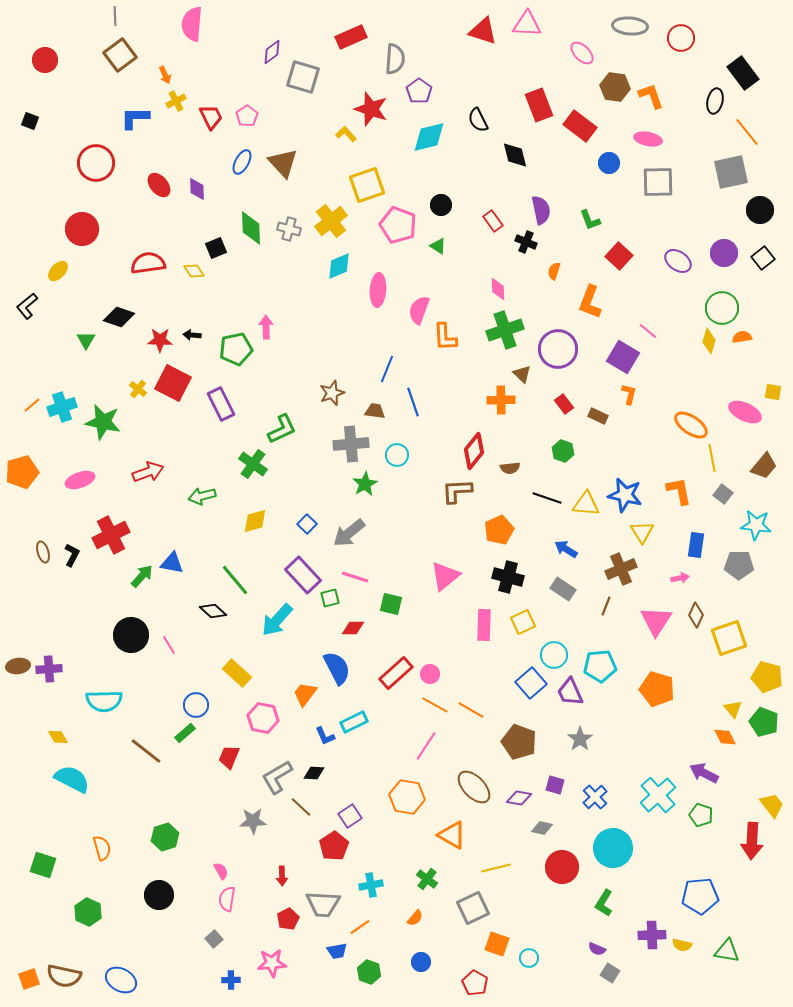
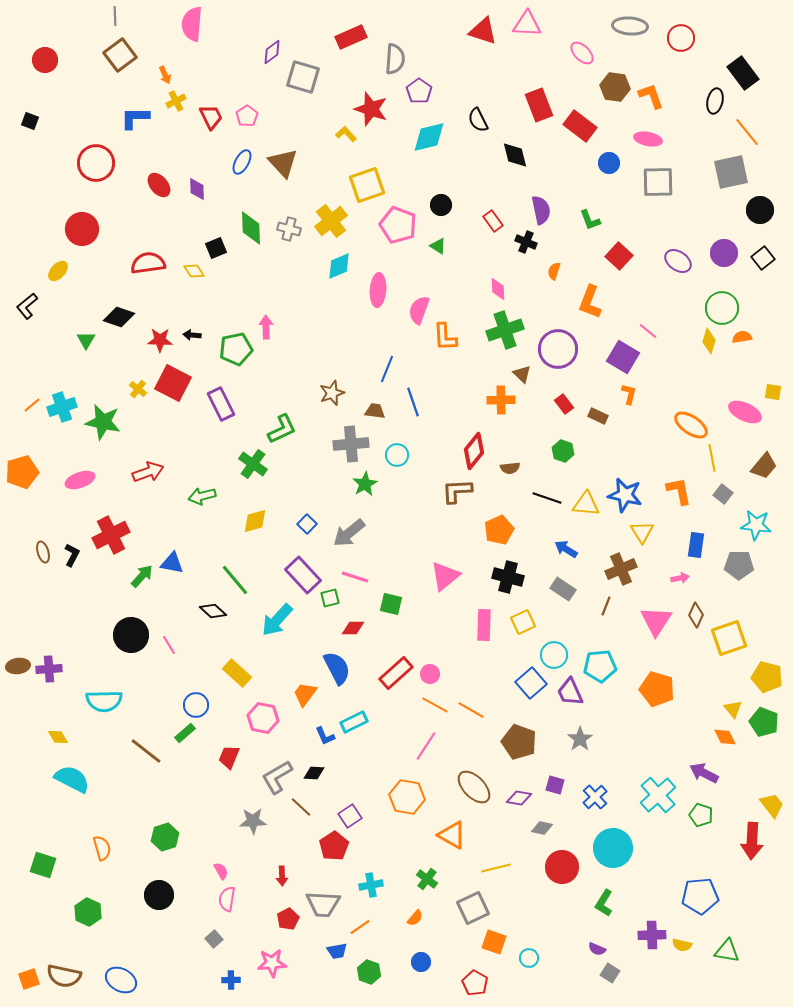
orange square at (497, 944): moved 3 px left, 2 px up
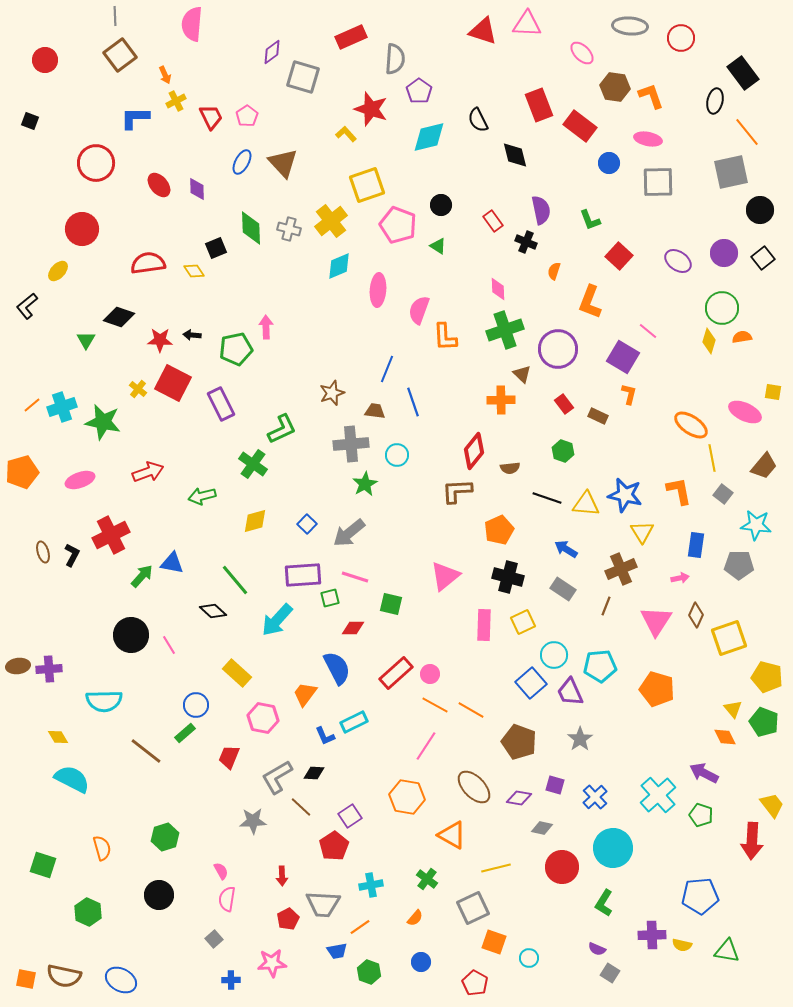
purple rectangle at (303, 575): rotated 51 degrees counterclockwise
orange square at (29, 979): moved 3 px left; rotated 30 degrees clockwise
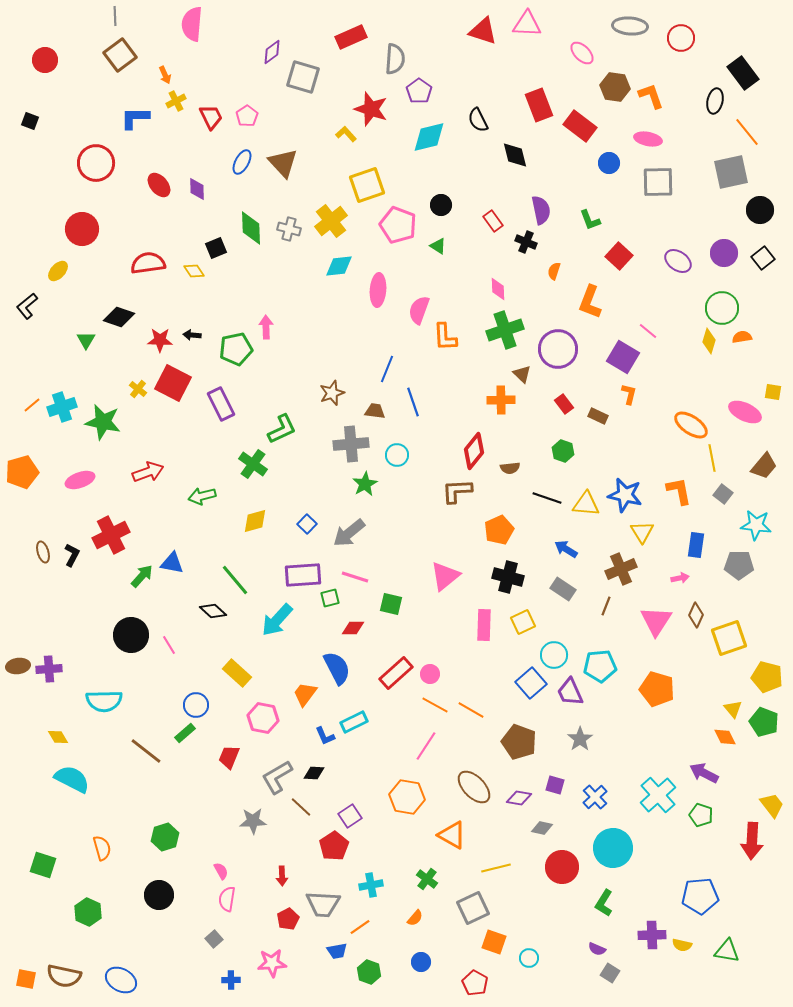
cyan diamond at (339, 266): rotated 16 degrees clockwise
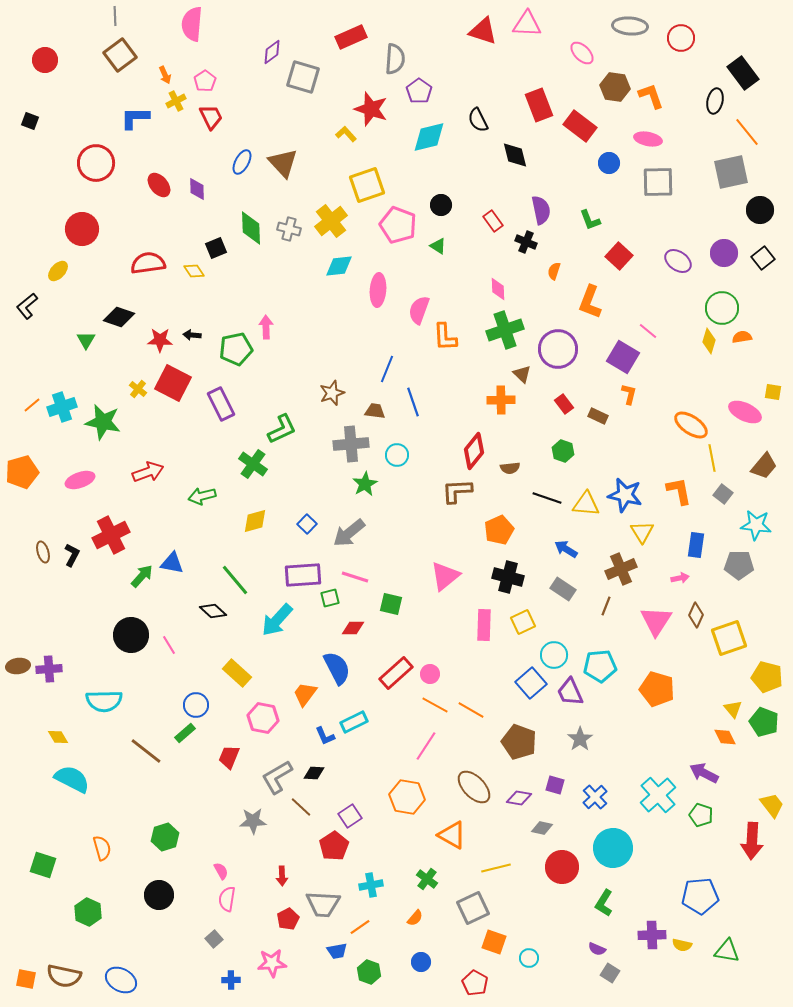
pink pentagon at (247, 116): moved 42 px left, 35 px up
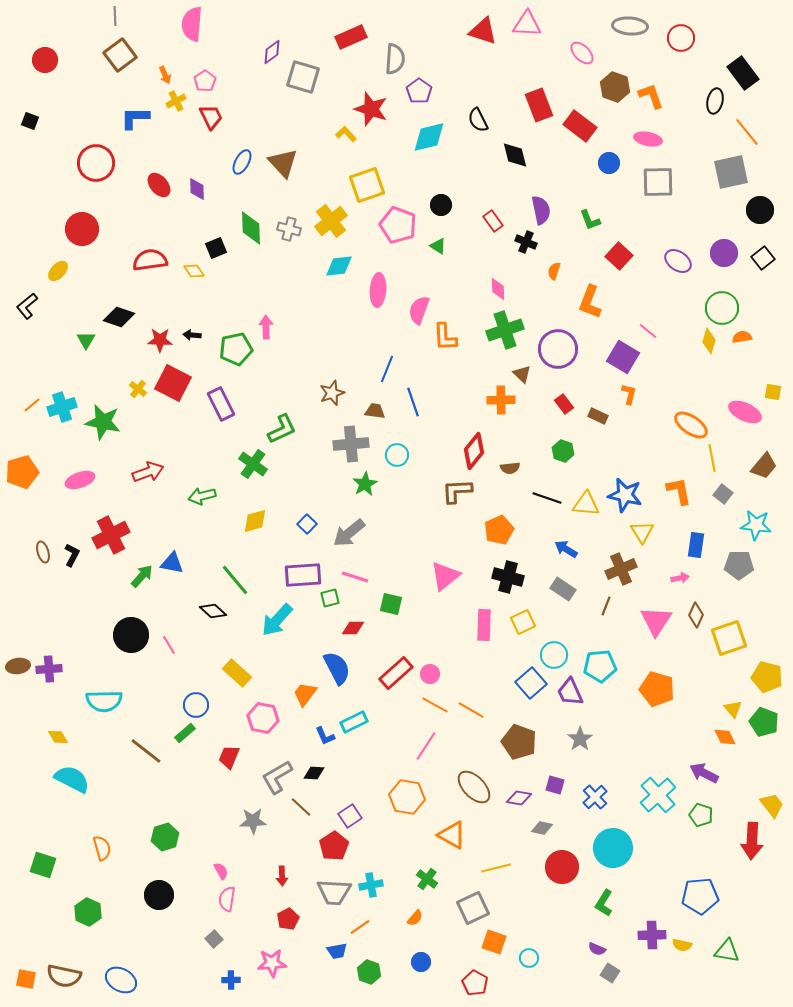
brown hexagon at (615, 87): rotated 12 degrees clockwise
red semicircle at (148, 263): moved 2 px right, 3 px up
gray trapezoid at (323, 904): moved 11 px right, 12 px up
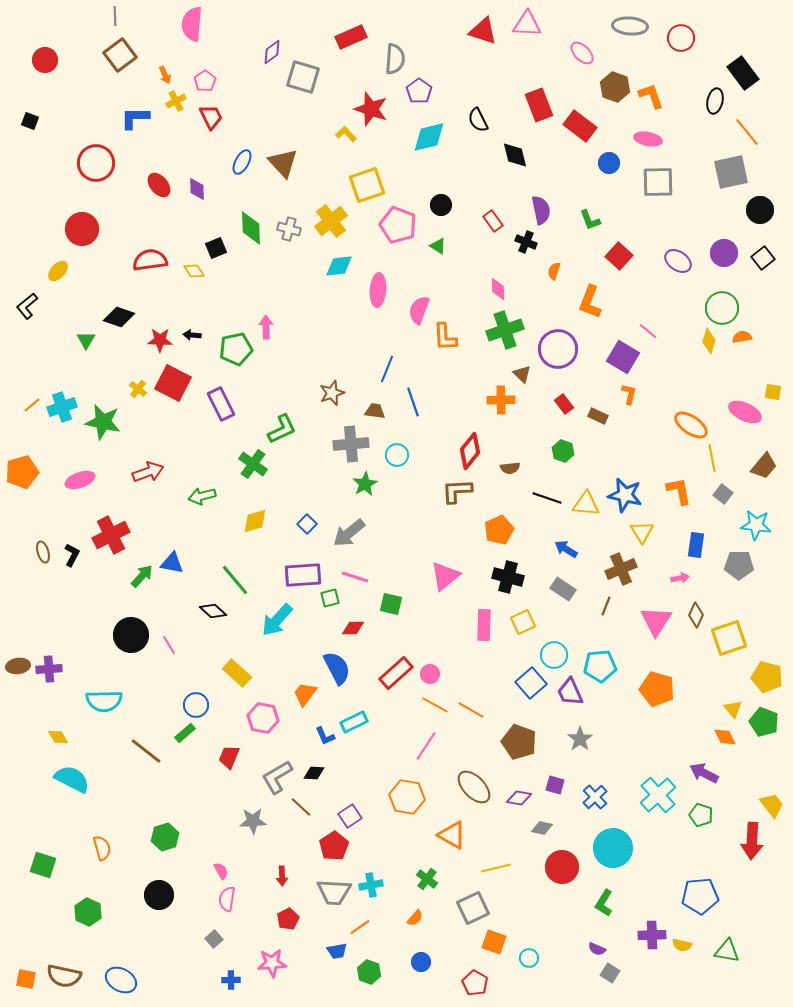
red diamond at (474, 451): moved 4 px left
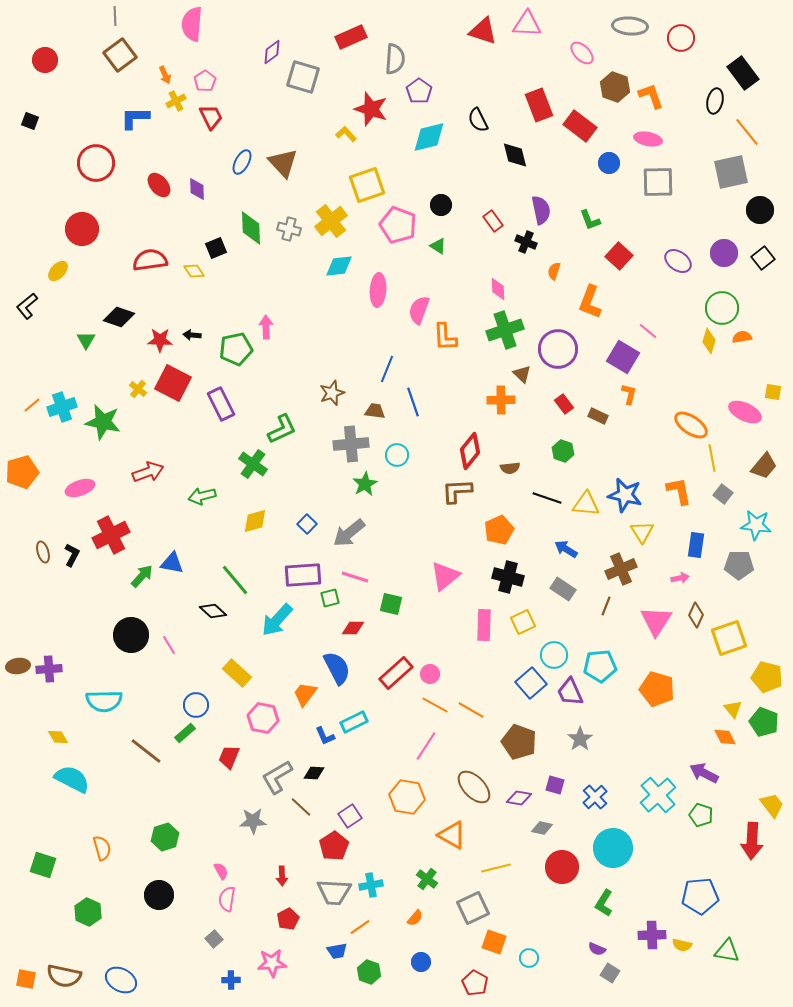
pink ellipse at (80, 480): moved 8 px down
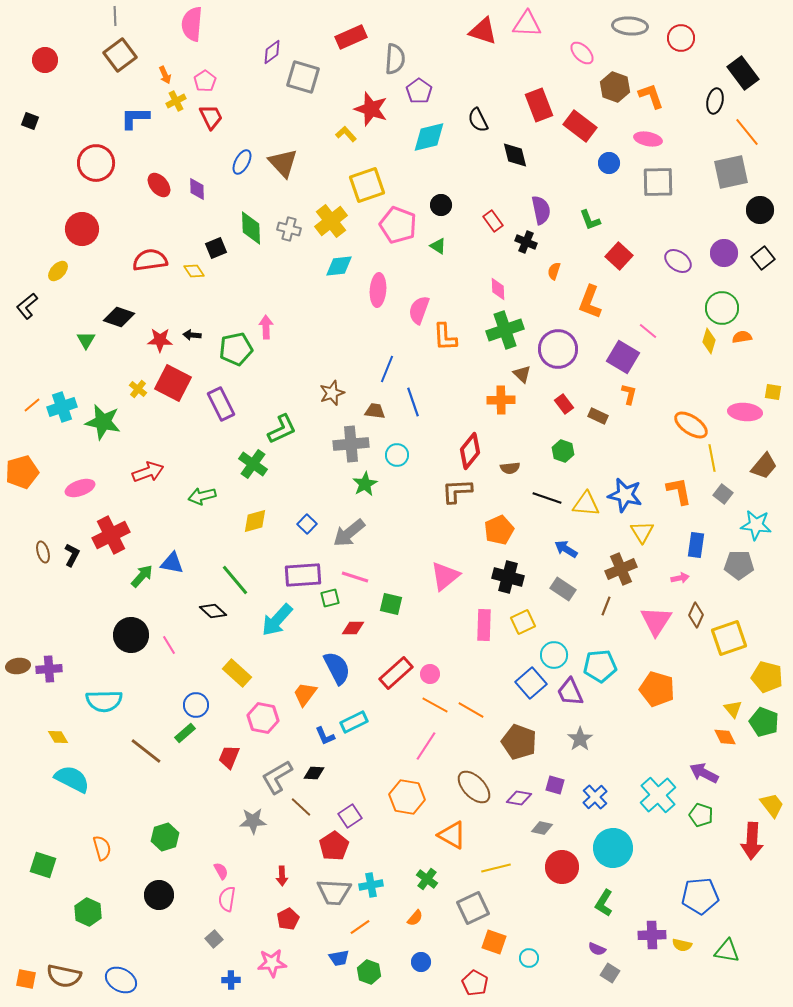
pink ellipse at (745, 412): rotated 20 degrees counterclockwise
blue trapezoid at (337, 951): moved 2 px right, 7 px down
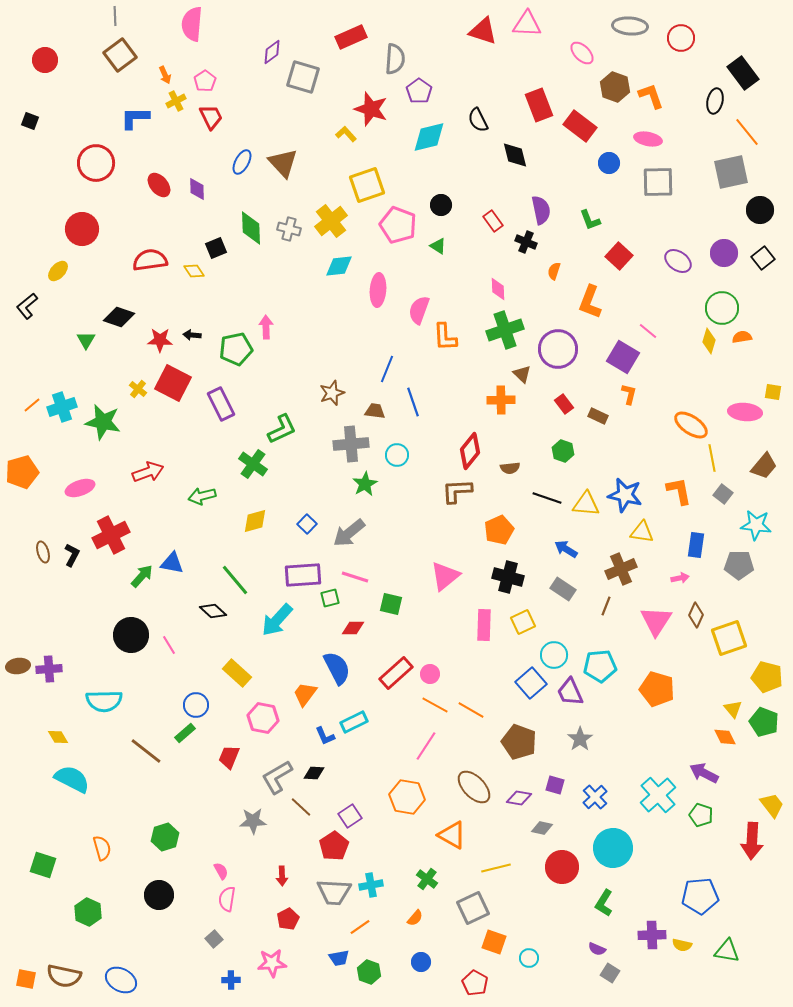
yellow triangle at (642, 532): rotated 50 degrees counterclockwise
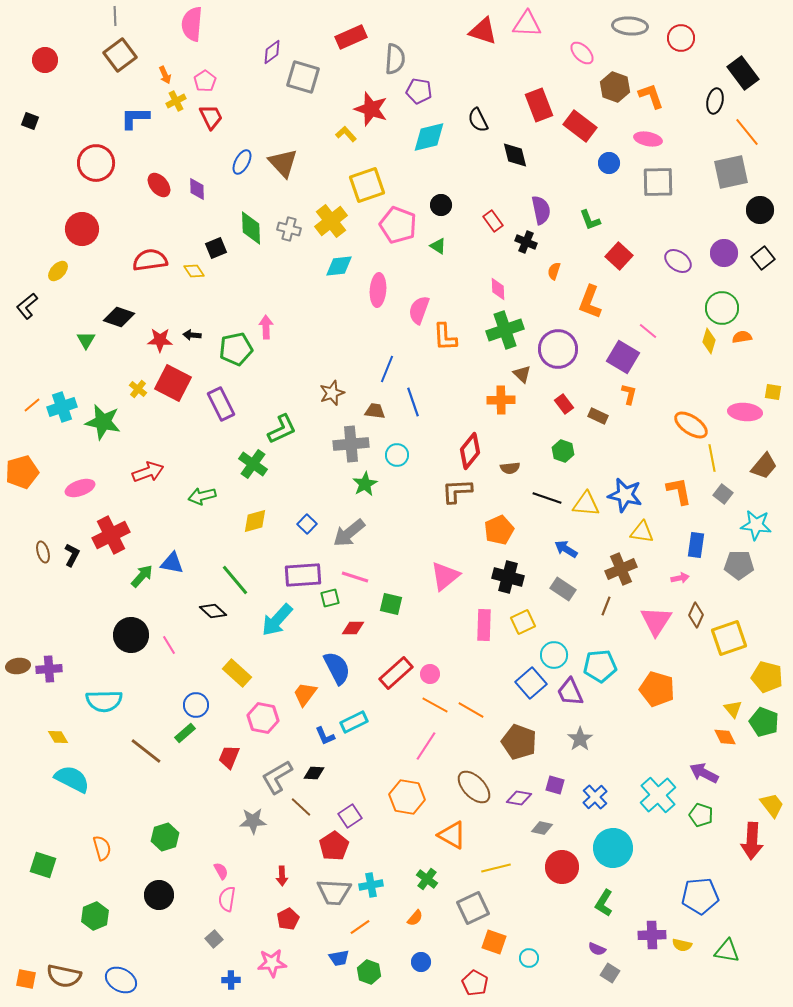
purple pentagon at (419, 91): rotated 25 degrees counterclockwise
green hexagon at (88, 912): moved 7 px right, 4 px down; rotated 12 degrees clockwise
